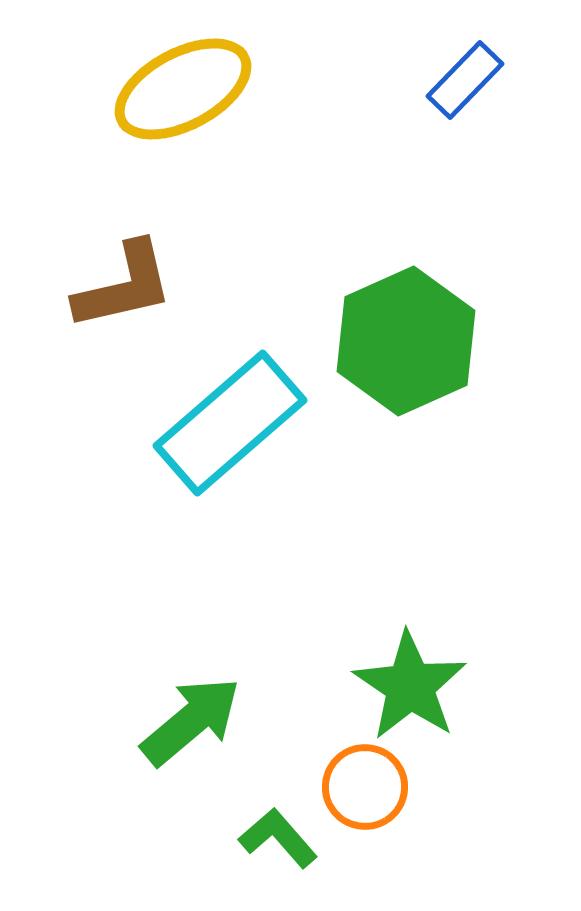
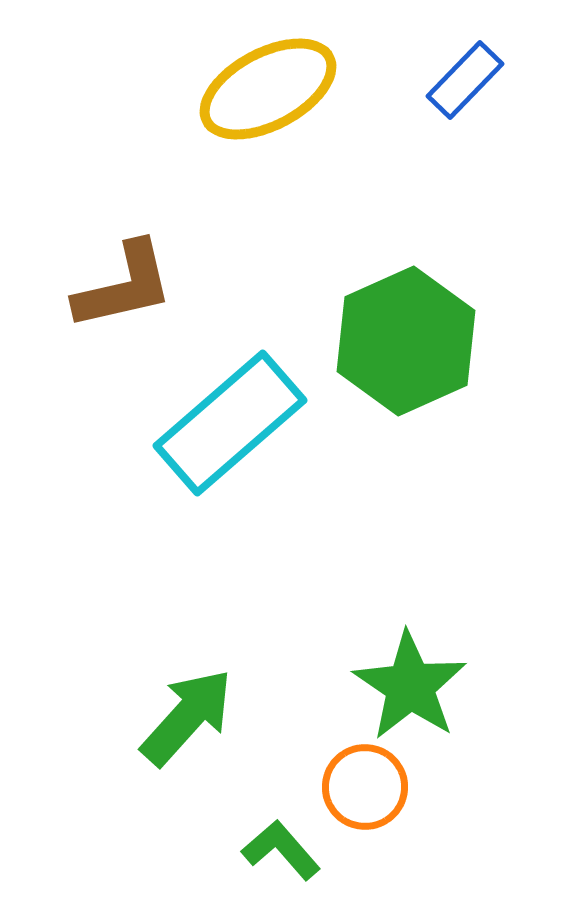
yellow ellipse: moved 85 px right
green arrow: moved 4 px left, 4 px up; rotated 8 degrees counterclockwise
green L-shape: moved 3 px right, 12 px down
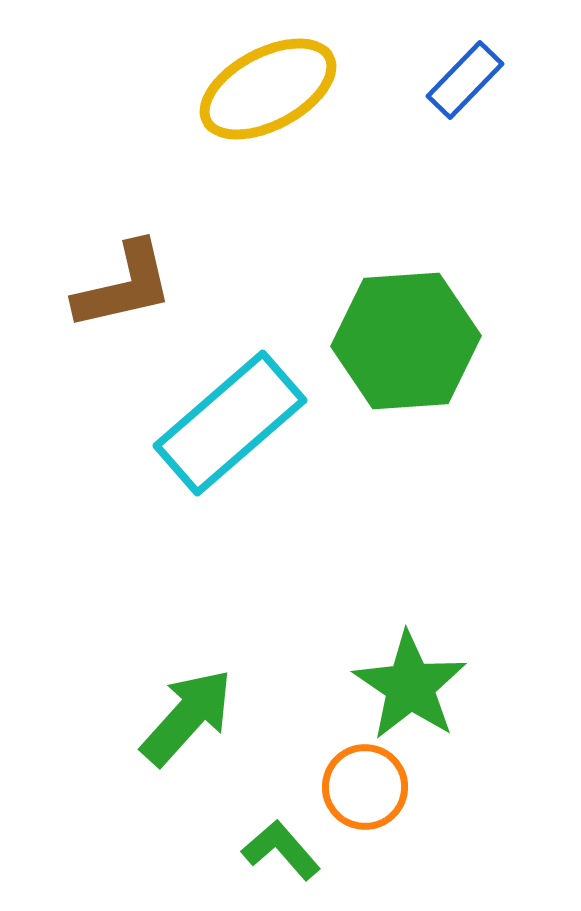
green hexagon: rotated 20 degrees clockwise
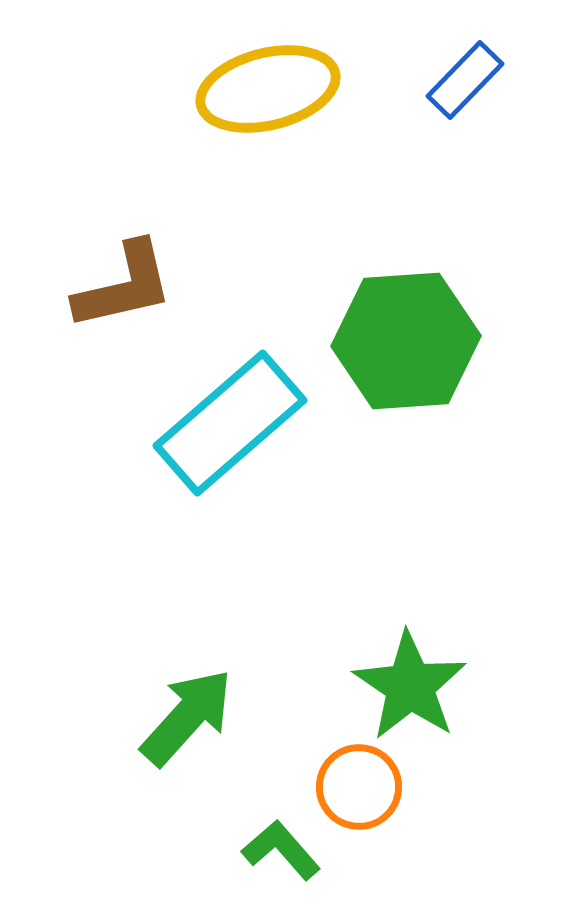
yellow ellipse: rotated 14 degrees clockwise
orange circle: moved 6 px left
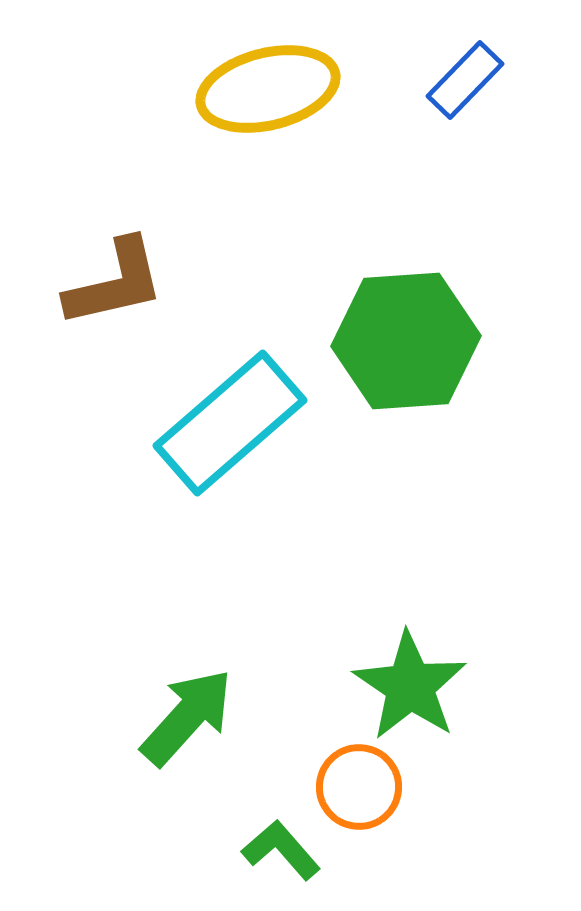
brown L-shape: moved 9 px left, 3 px up
